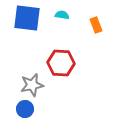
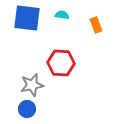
blue circle: moved 2 px right
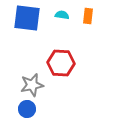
orange rectangle: moved 8 px left, 9 px up; rotated 28 degrees clockwise
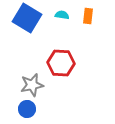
blue square: rotated 24 degrees clockwise
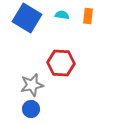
blue circle: moved 4 px right
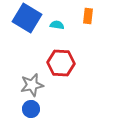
cyan semicircle: moved 5 px left, 10 px down
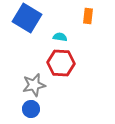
cyan semicircle: moved 3 px right, 12 px down
gray star: moved 2 px right
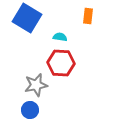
gray star: moved 2 px right
blue circle: moved 1 px left, 1 px down
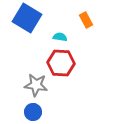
orange rectangle: moved 2 px left, 4 px down; rotated 35 degrees counterclockwise
gray star: rotated 20 degrees clockwise
blue circle: moved 3 px right, 2 px down
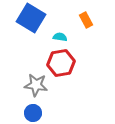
blue square: moved 4 px right
red hexagon: rotated 12 degrees counterclockwise
blue circle: moved 1 px down
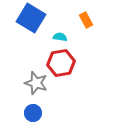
gray star: moved 2 px up; rotated 10 degrees clockwise
